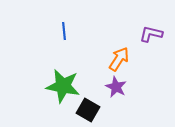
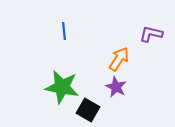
green star: moved 1 px left, 1 px down
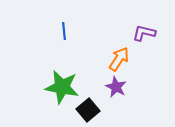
purple L-shape: moved 7 px left, 1 px up
black square: rotated 20 degrees clockwise
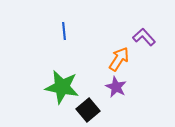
purple L-shape: moved 4 px down; rotated 35 degrees clockwise
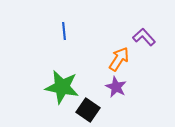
black square: rotated 15 degrees counterclockwise
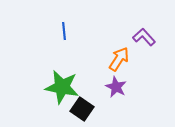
black square: moved 6 px left, 1 px up
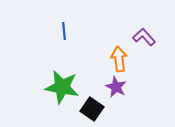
orange arrow: rotated 40 degrees counterclockwise
black square: moved 10 px right
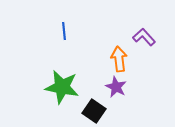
black square: moved 2 px right, 2 px down
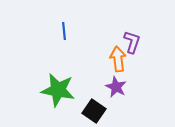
purple L-shape: moved 12 px left, 5 px down; rotated 60 degrees clockwise
orange arrow: moved 1 px left
green star: moved 4 px left, 3 px down
